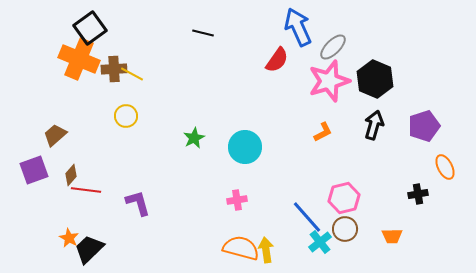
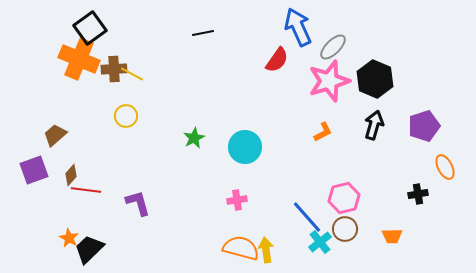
black line: rotated 25 degrees counterclockwise
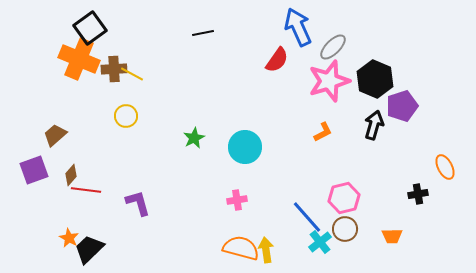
purple pentagon: moved 22 px left, 20 px up
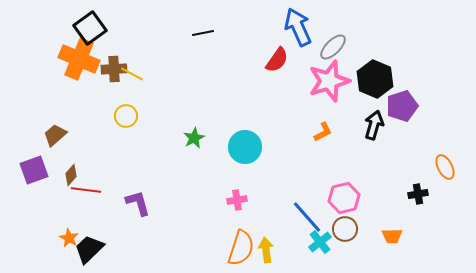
orange semicircle: rotated 93 degrees clockwise
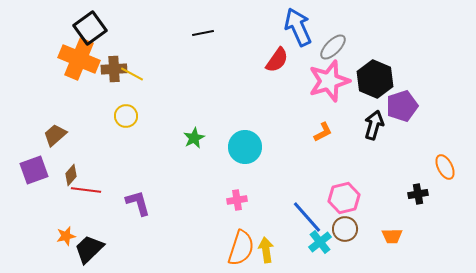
orange star: moved 3 px left, 2 px up; rotated 30 degrees clockwise
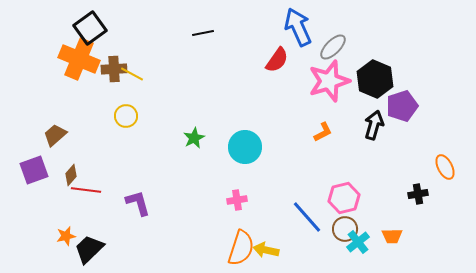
cyan cross: moved 38 px right
yellow arrow: rotated 70 degrees counterclockwise
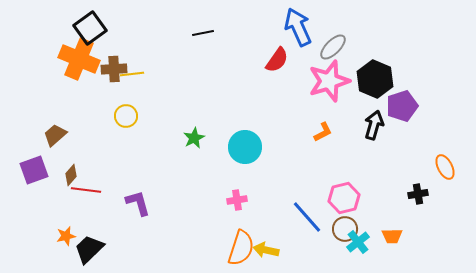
yellow line: rotated 35 degrees counterclockwise
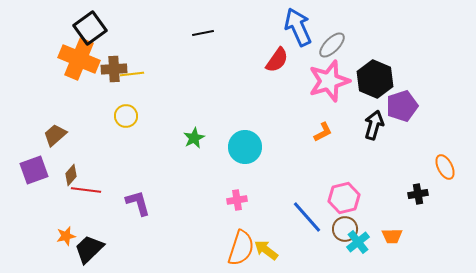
gray ellipse: moved 1 px left, 2 px up
yellow arrow: rotated 25 degrees clockwise
